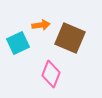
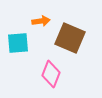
orange arrow: moved 4 px up
cyan square: rotated 20 degrees clockwise
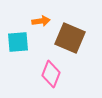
cyan square: moved 1 px up
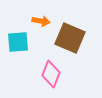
orange arrow: rotated 18 degrees clockwise
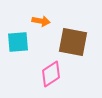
brown square: moved 3 px right, 4 px down; rotated 12 degrees counterclockwise
pink diamond: rotated 36 degrees clockwise
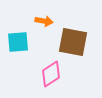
orange arrow: moved 3 px right
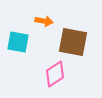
cyan square: rotated 15 degrees clockwise
pink diamond: moved 4 px right
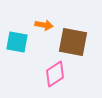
orange arrow: moved 4 px down
cyan square: moved 1 px left
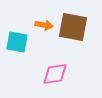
brown square: moved 15 px up
pink diamond: rotated 24 degrees clockwise
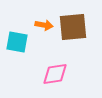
brown square: rotated 16 degrees counterclockwise
